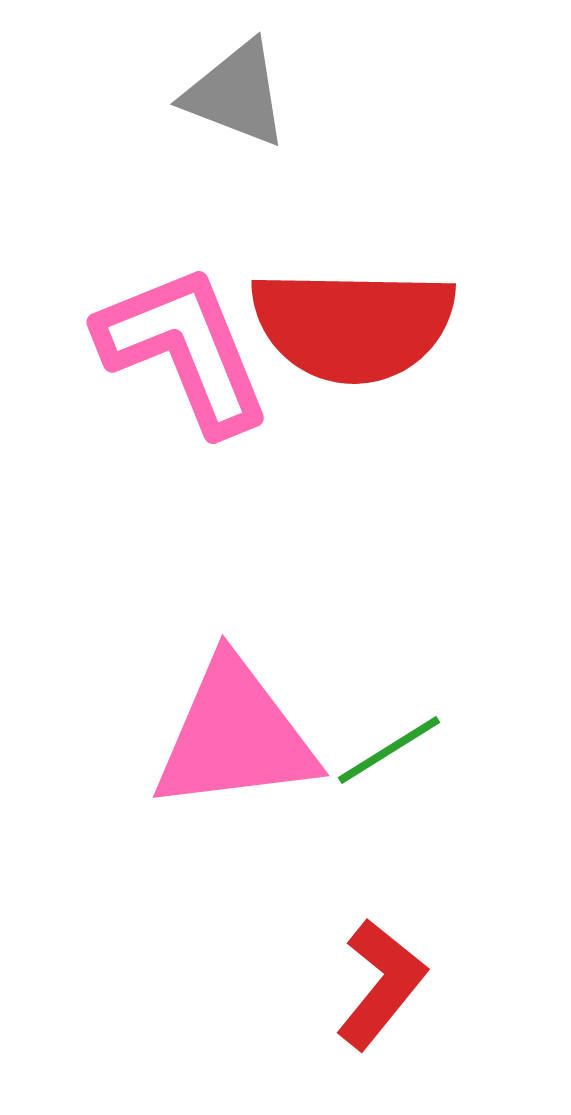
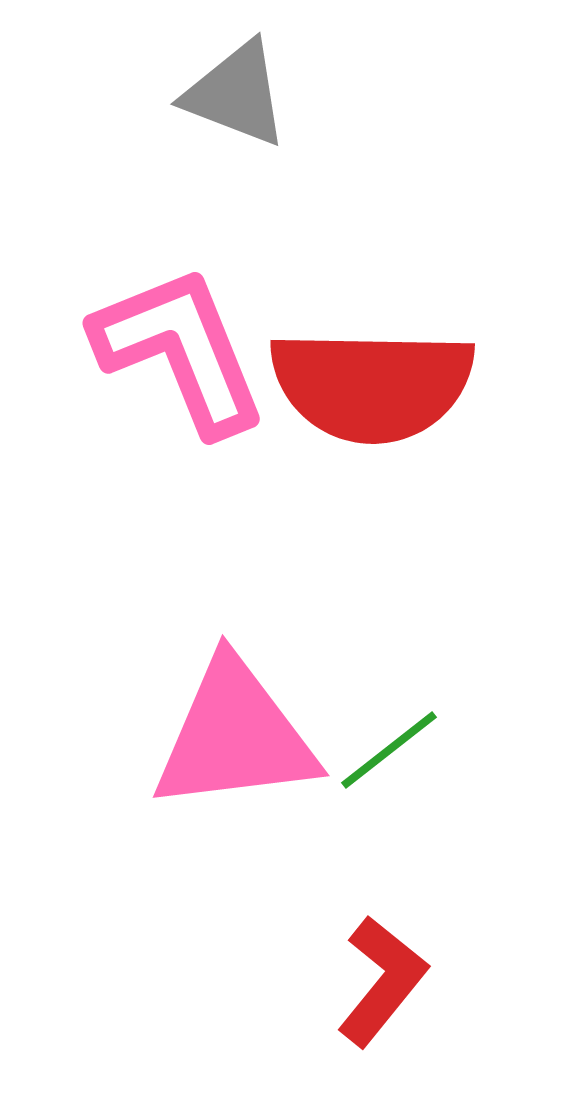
red semicircle: moved 19 px right, 60 px down
pink L-shape: moved 4 px left, 1 px down
green line: rotated 6 degrees counterclockwise
red L-shape: moved 1 px right, 3 px up
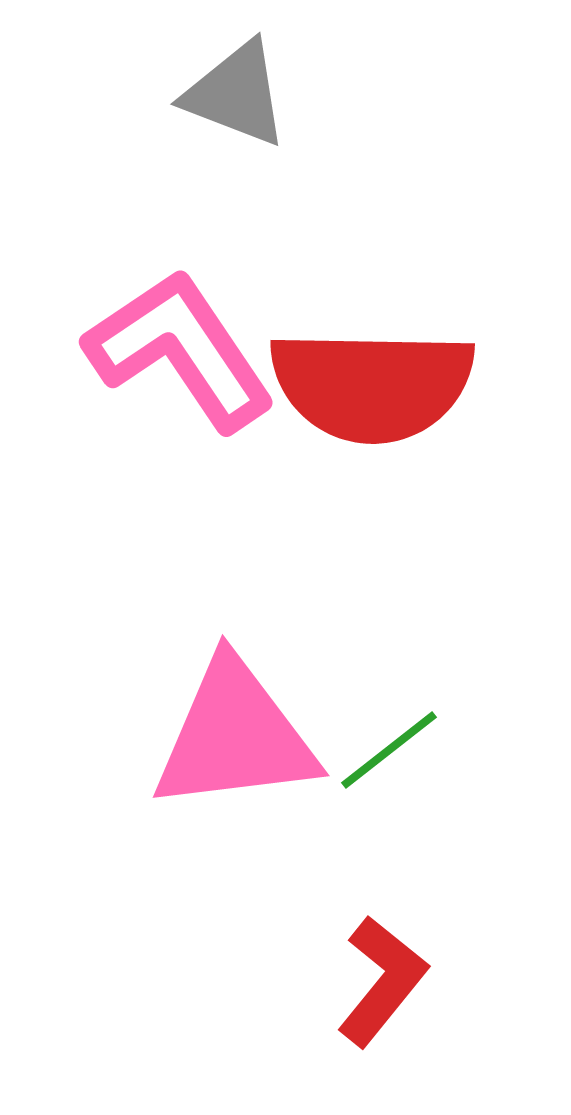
pink L-shape: rotated 12 degrees counterclockwise
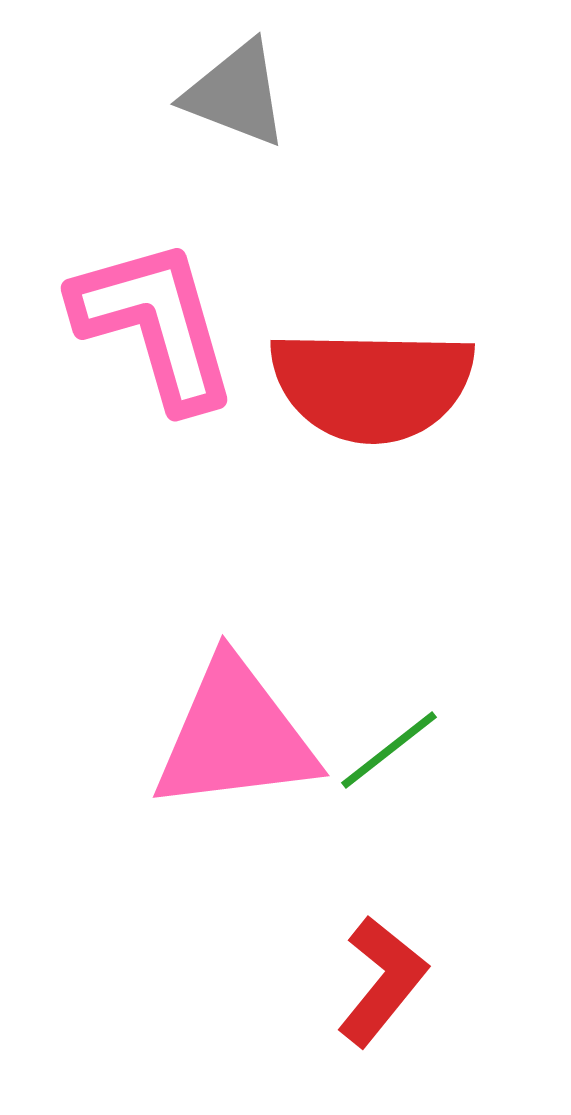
pink L-shape: moved 25 px left, 26 px up; rotated 18 degrees clockwise
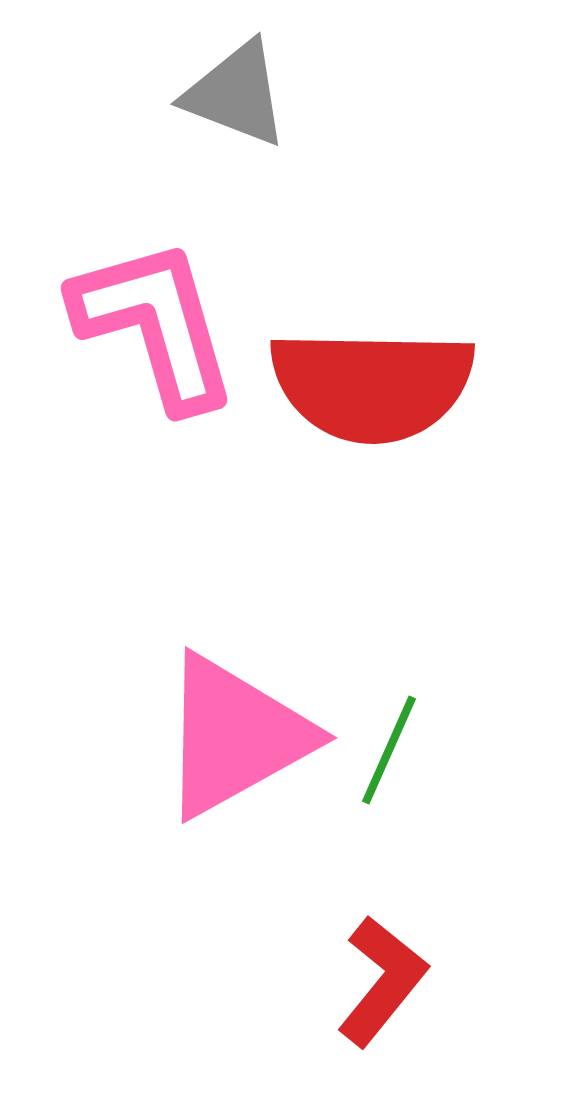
pink triangle: rotated 22 degrees counterclockwise
green line: rotated 28 degrees counterclockwise
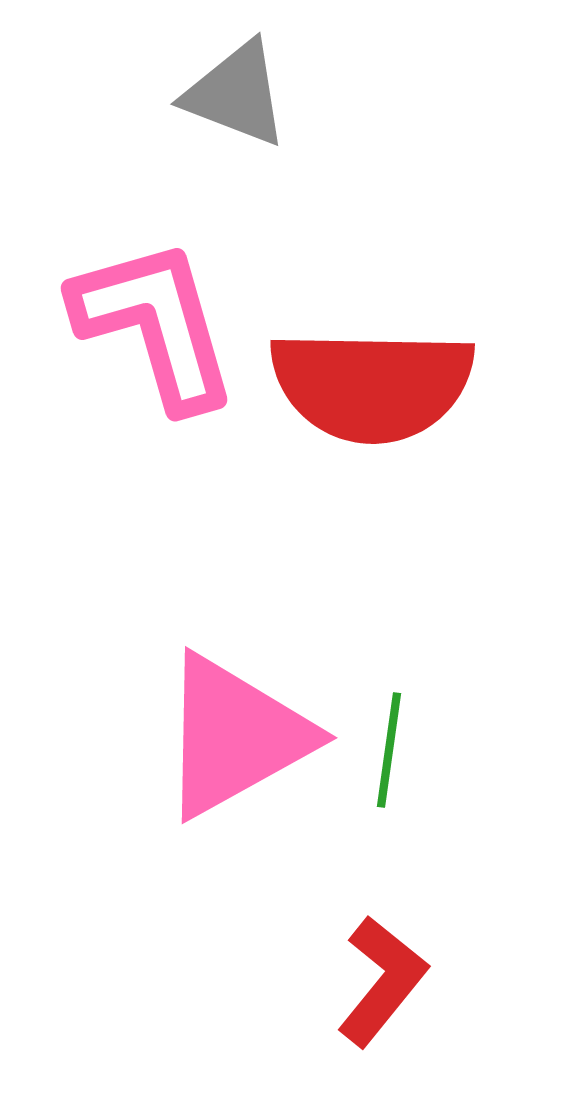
green line: rotated 16 degrees counterclockwise
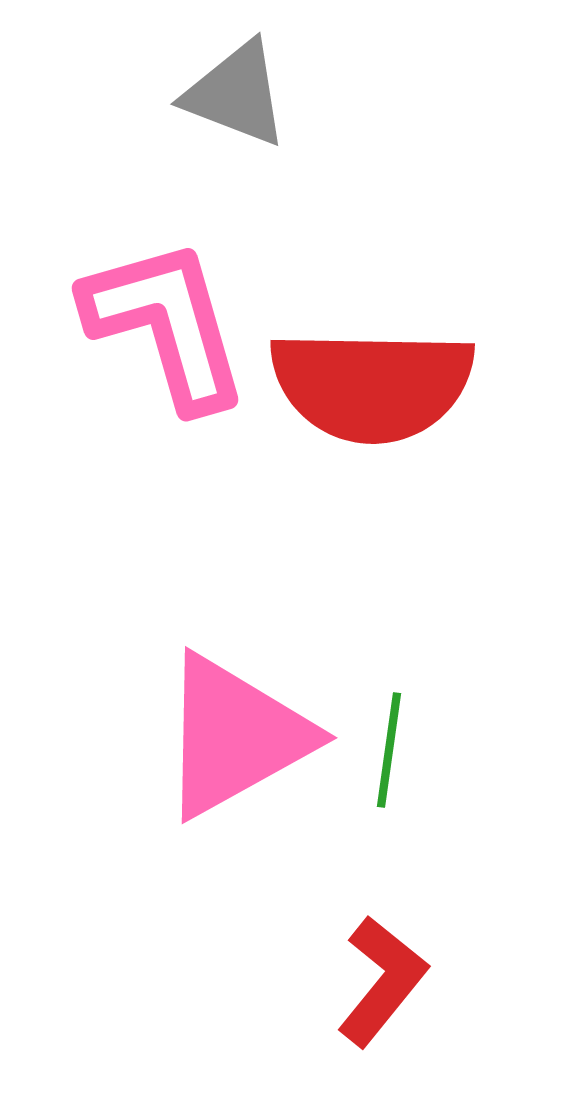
pink L-shape: moved 11 px right
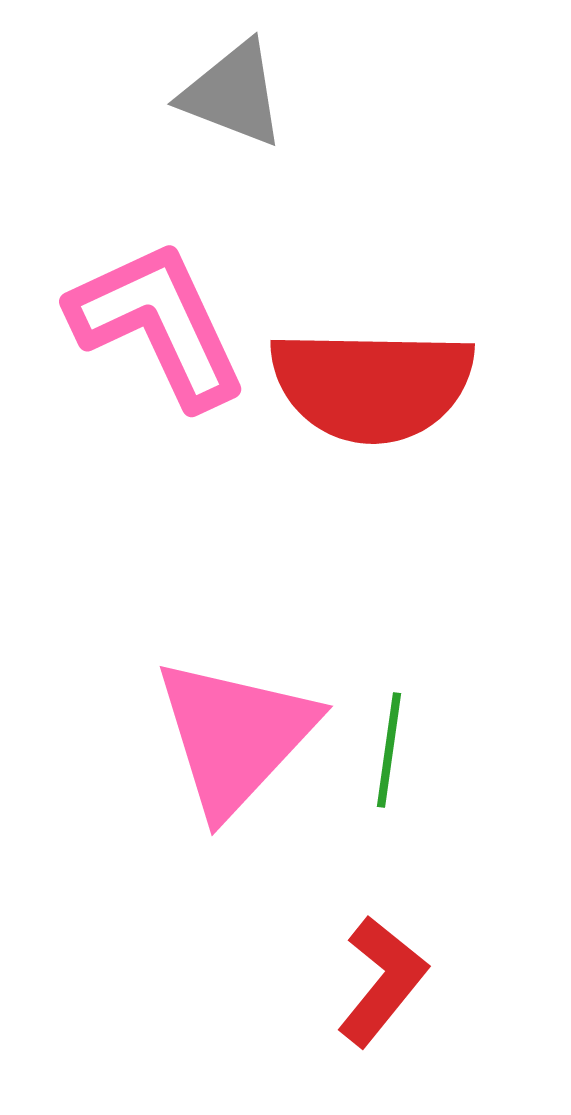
gray triangle: moved 3 px left
pink L-shape: moved 8 px left; rotated 9 degrees counterclockwise
pink triangle: rotated 18 degrees counterclockwise
